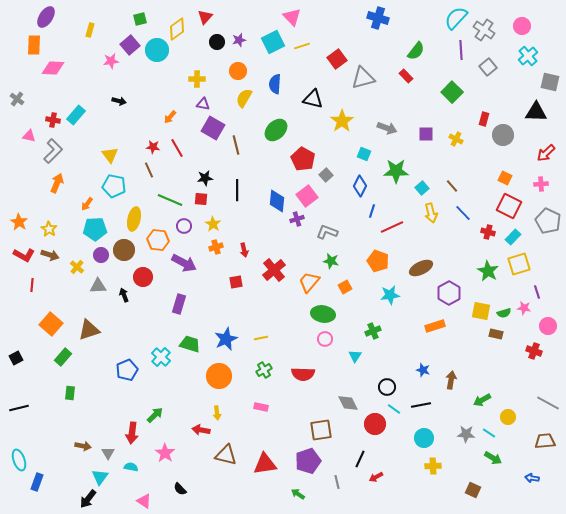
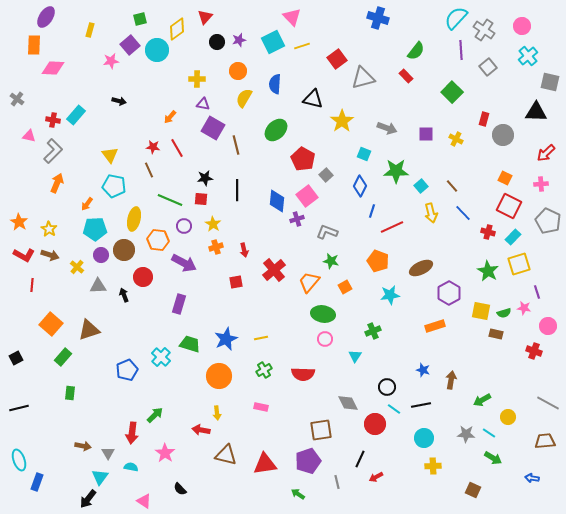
cyan square at (422, 188): moved 1 px left, 2 px up
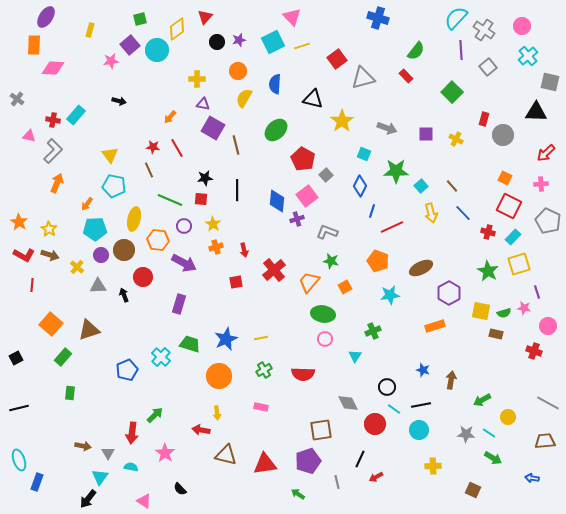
cyan circle at (424, 438): moved 5 px left, 8 px up
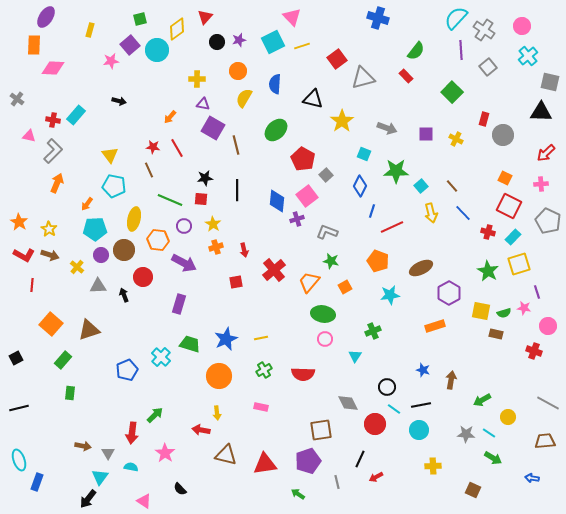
black triangle at (536, 112): moved 5 px right
green rectangle at (63, 357): moved 3 px down
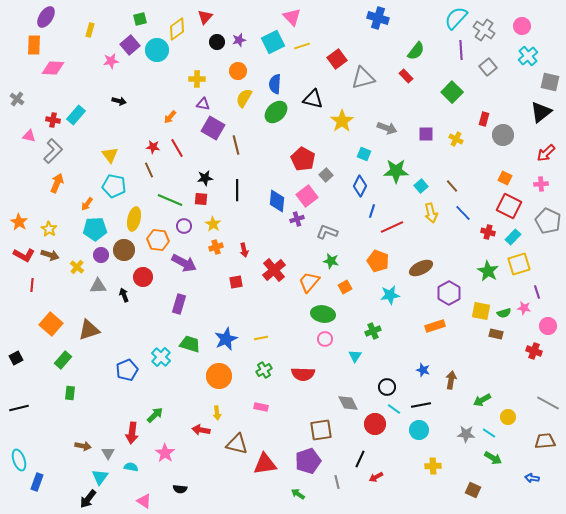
black triangle at (541, 112): rotated 40 degrees counterclockwise
green ellipse at (276, 130): moved 18 px up
brown triangle at (226, 455): moved 11 px right, 11 px up
black semicircle at (180, 489): rotated 40 degrees counterclockwise
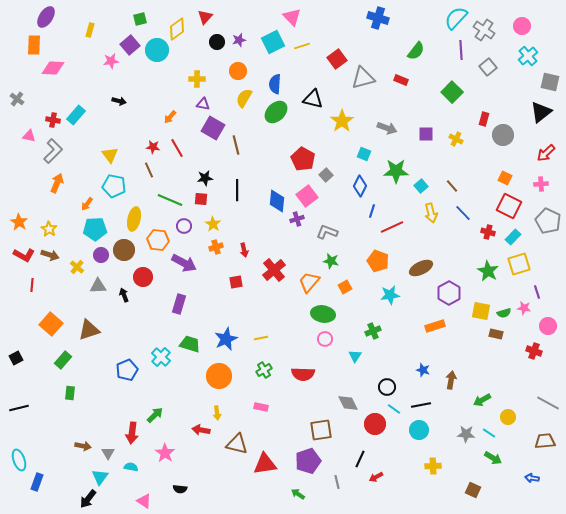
red rectangle at (406, 76): moved 5 px left, 4 px down; rotated 24 degrees counterclockwise
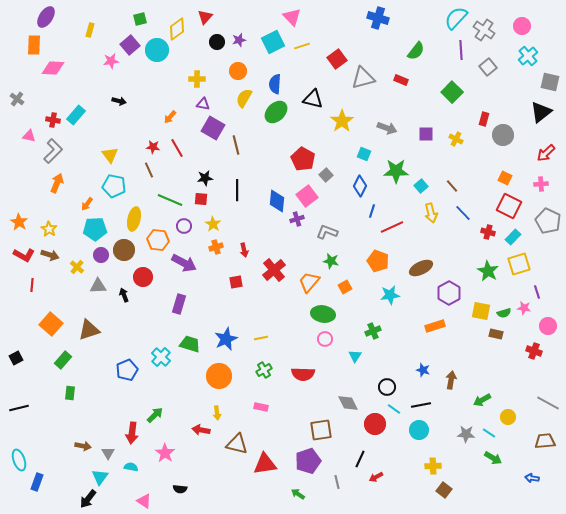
brown square at (473, 490): moved 29 px left; rotated 14 degrees clockwise
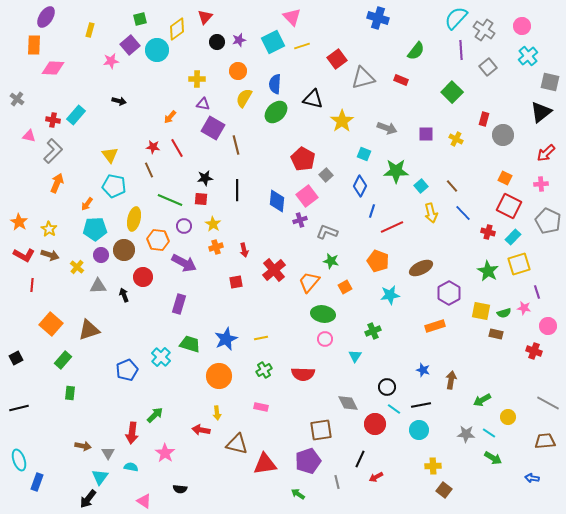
purple cross at (297, 219): moved 3 px right, 1 px down
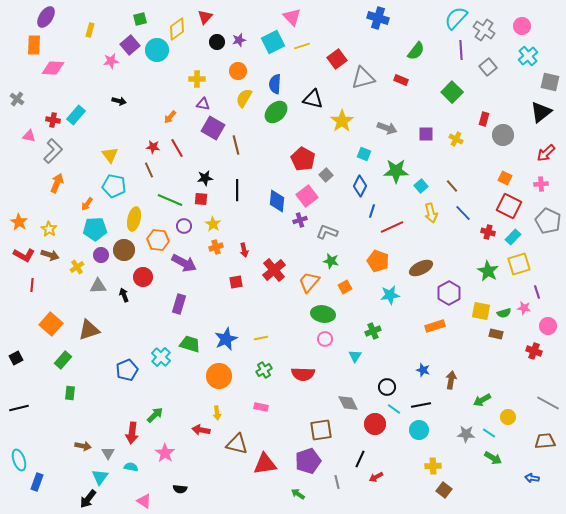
yellow cross at (77, 267): rotated 16 degrees clockwise
